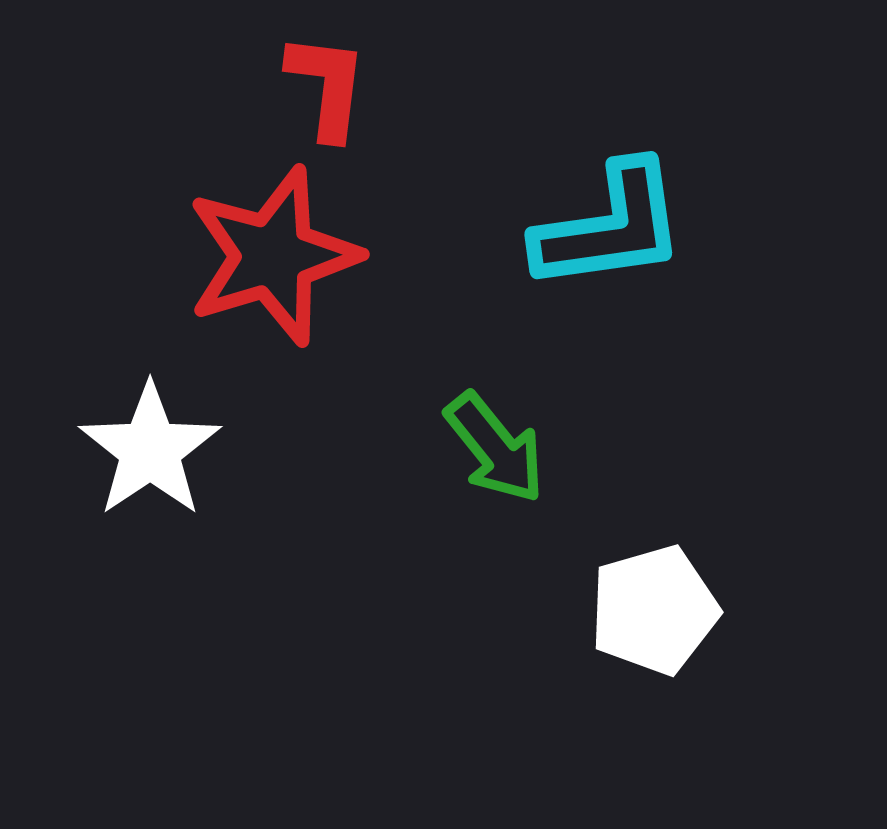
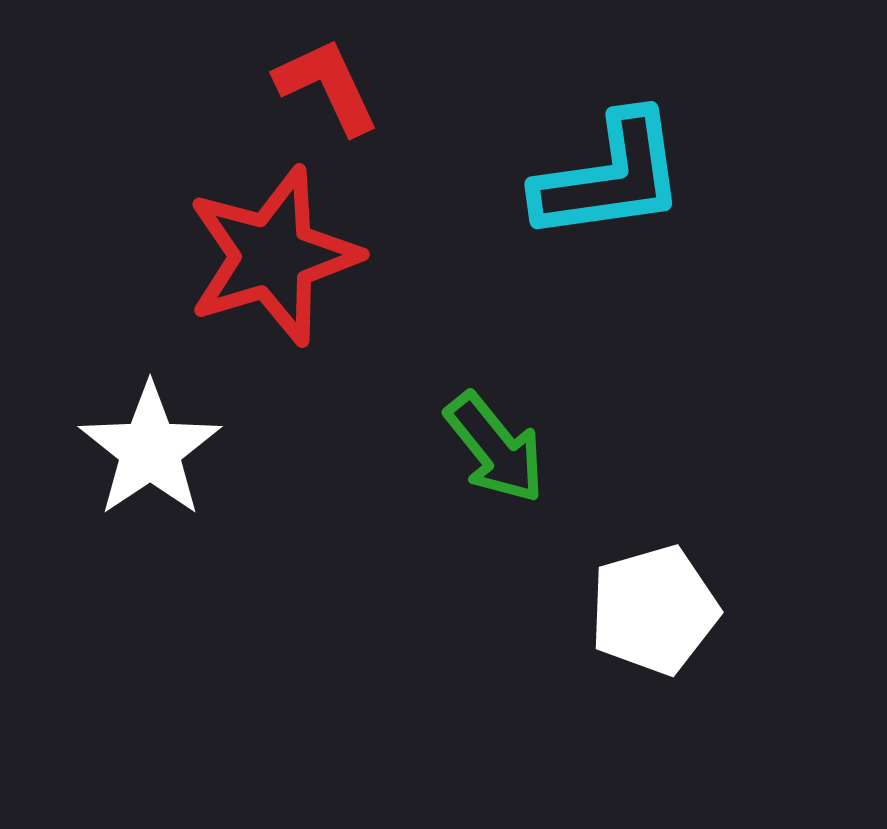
red L-shape: rotated 32 degrees counterclockwise
cyan L-shape: moved 50 px up
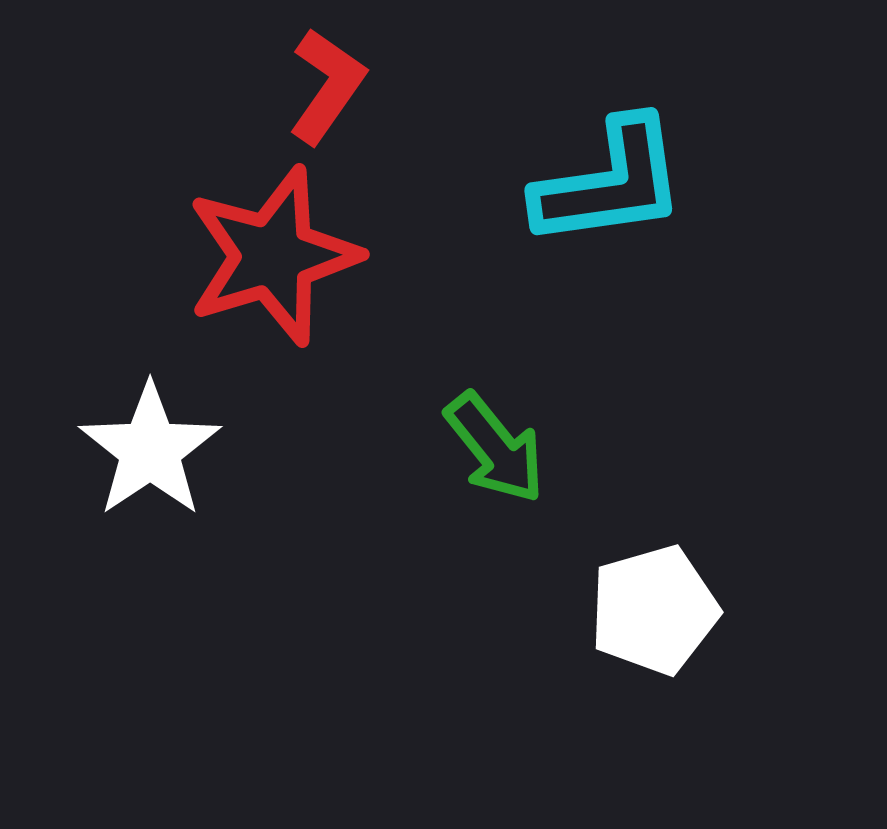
red L-shape: rotated 60 degrees clockwise
cyan L-shape: moved 6 px down
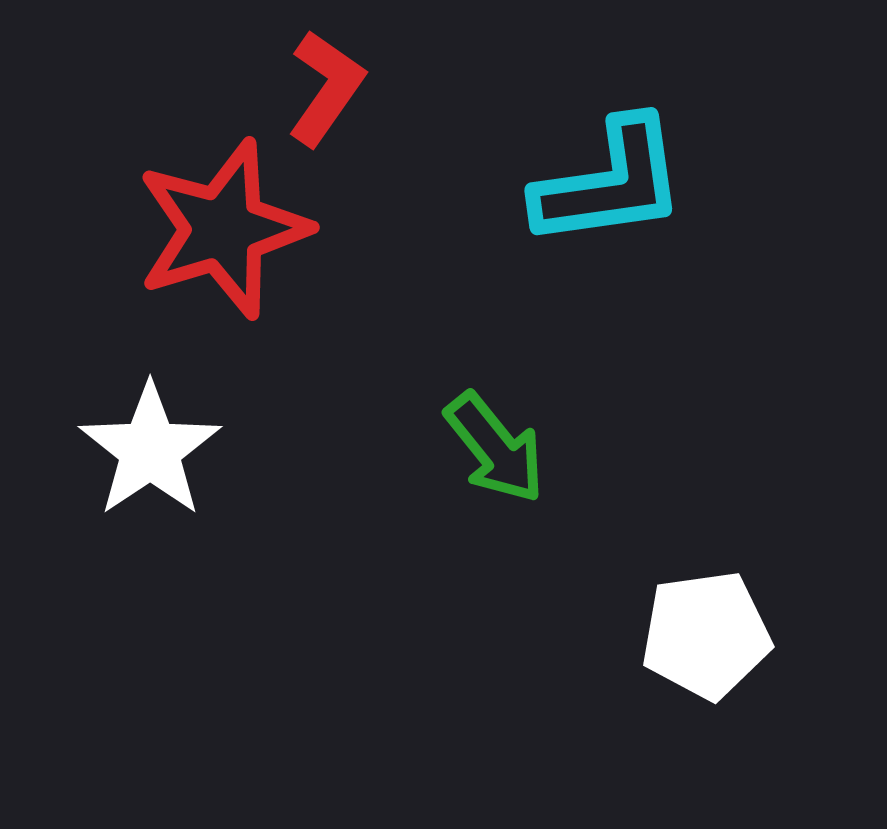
red L-shape: moved 1 px left, 2 px down
red star: moved 50 px left, 27 px up
white pentagon: moved 52 px right, 25 px down; rotated 8 degrees clockwise
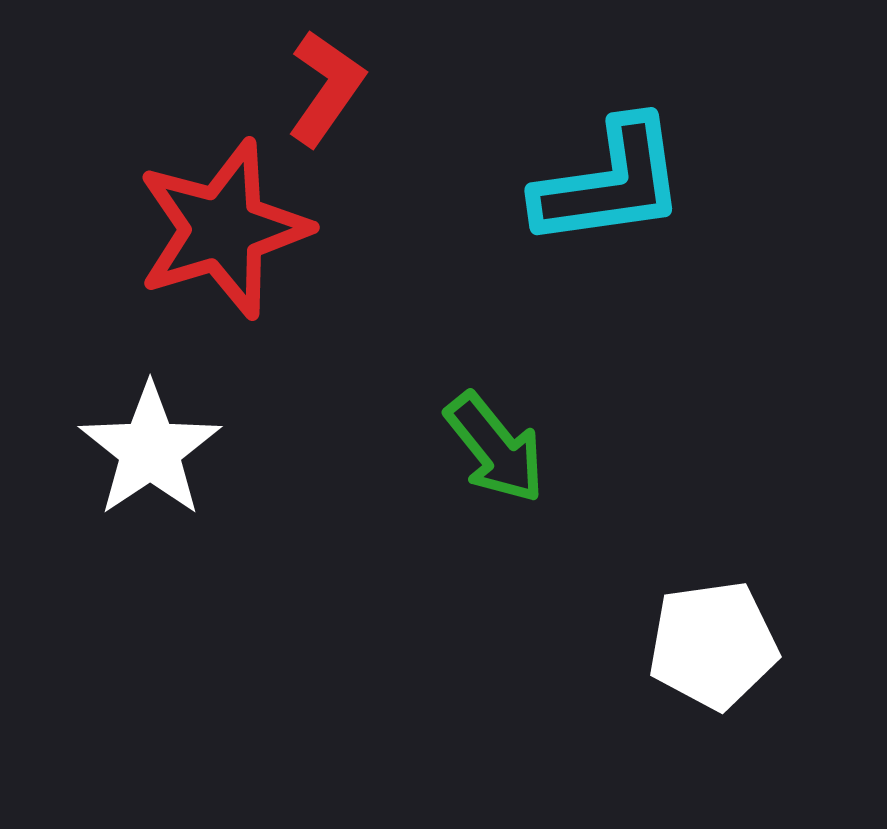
white pentagon: moved 7 px right, 10 px down
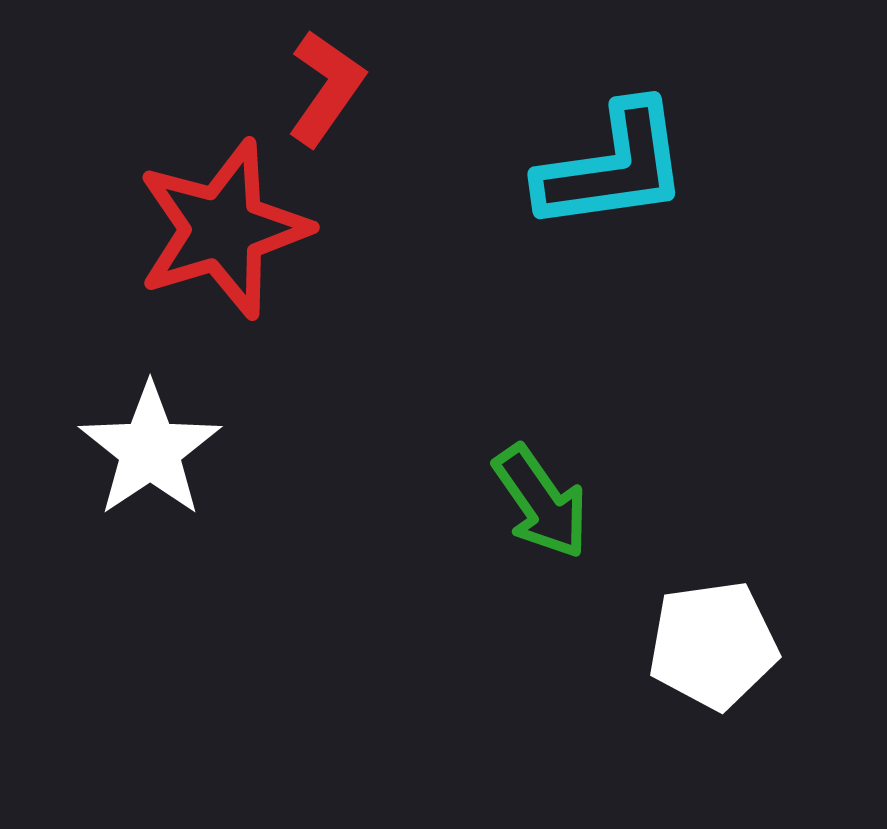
cyan L-shape: moved 3 px right, 16 px up
green arrow: moved 46 px right, 54 px down; rotated 4 degrees clockwise
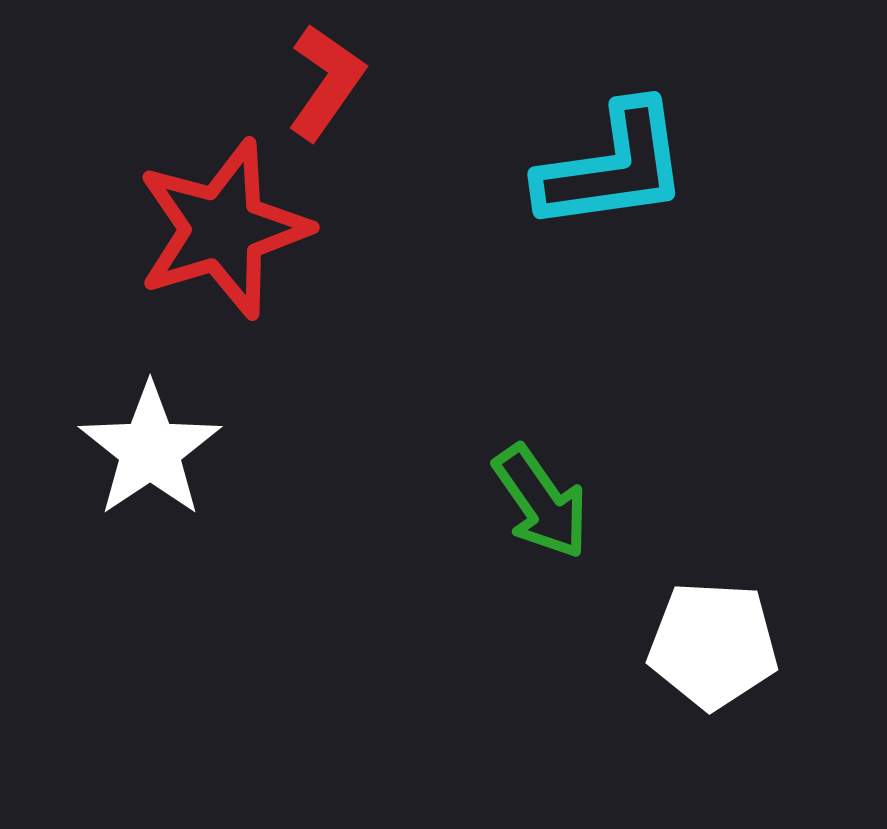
red L-shape: moved 6 px up
white pentagon: rotated 11 degrees clockwise
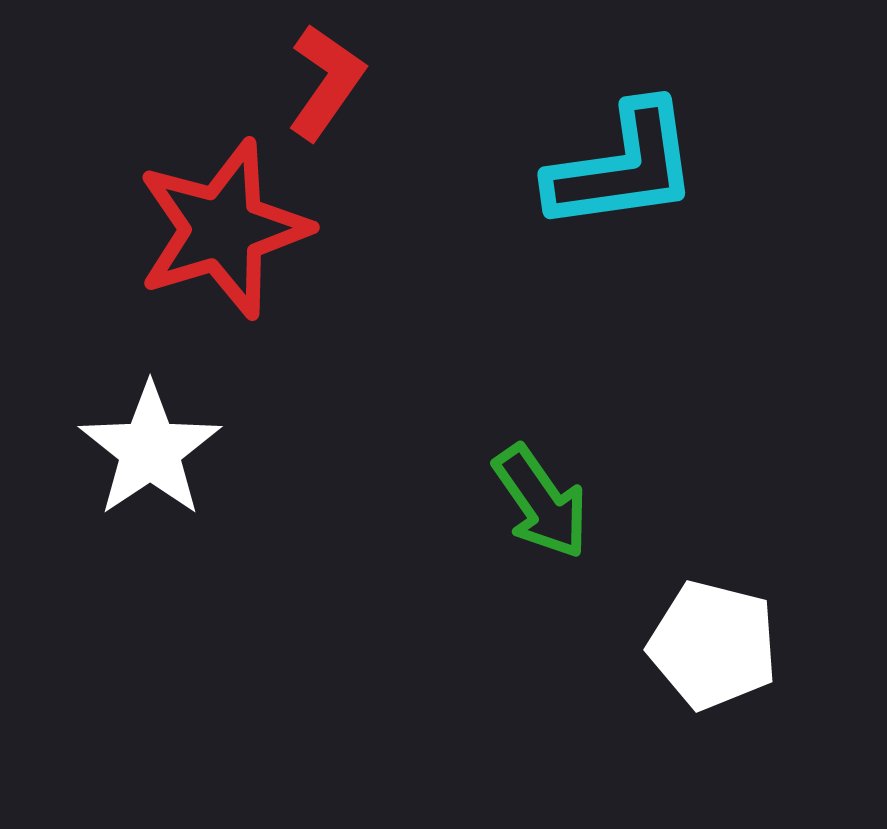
cyan L-shape: moved 10 px right
white pentagon: rotated 11 degrees clockwise
